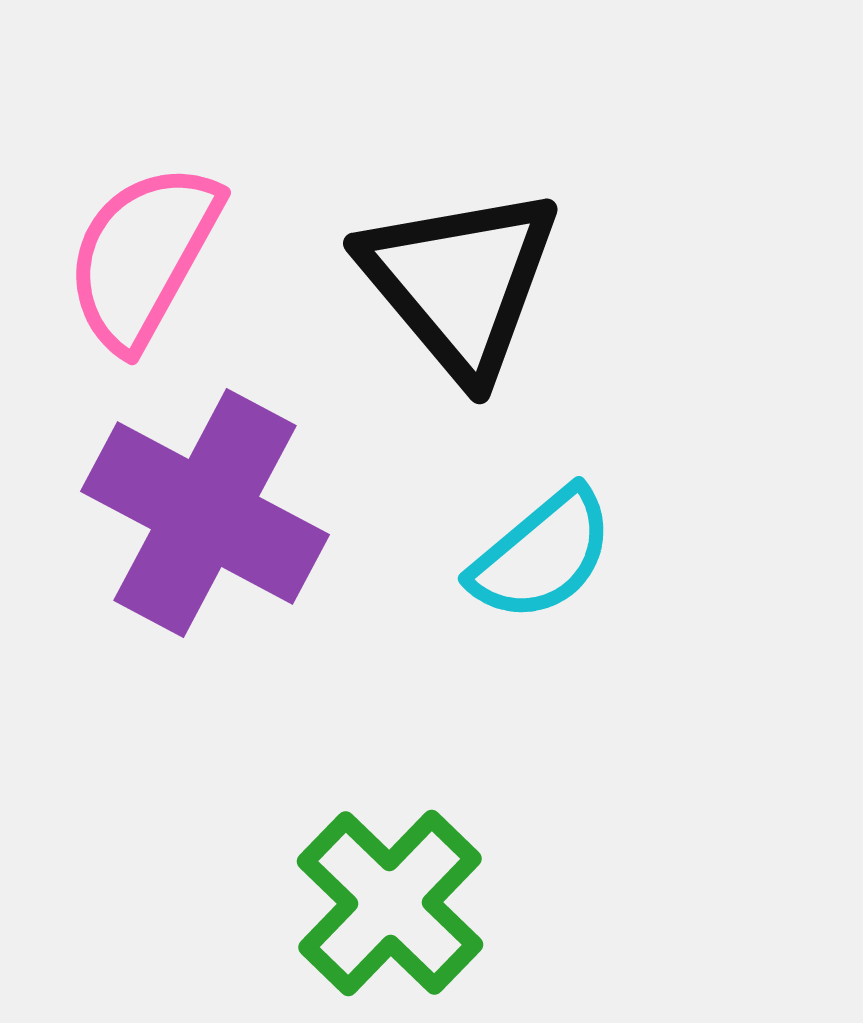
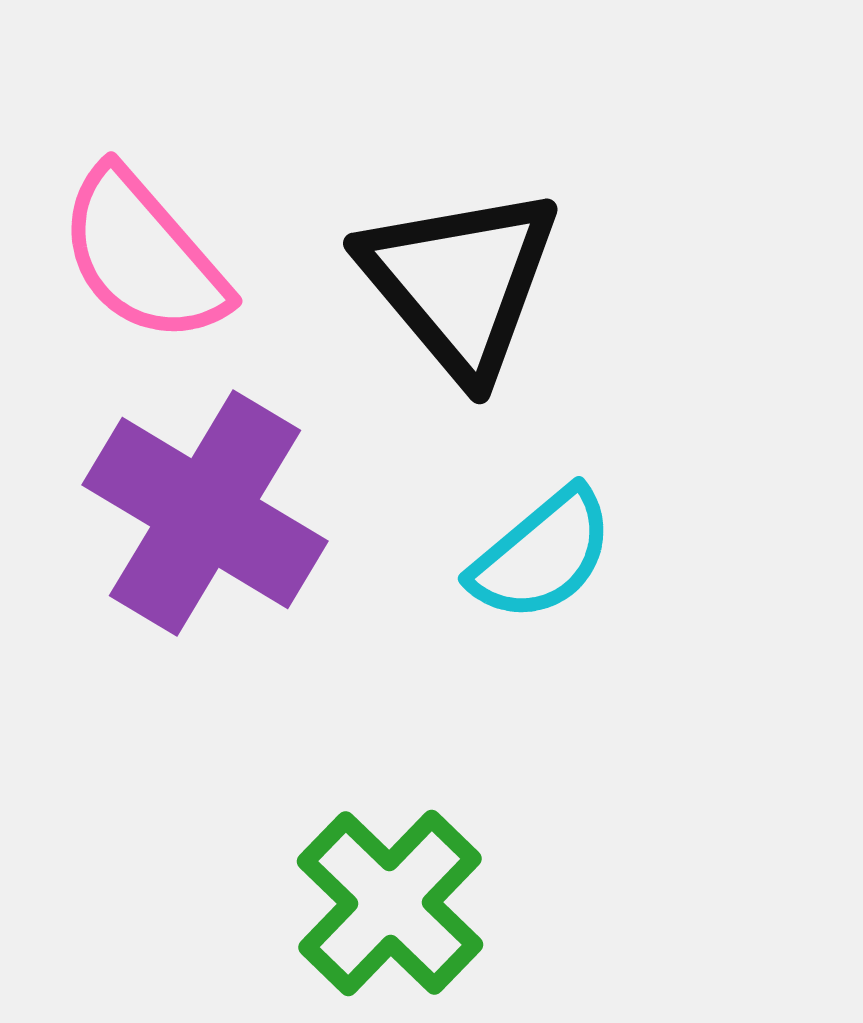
pink semicircle: rotated 70 degrees counterclockwise
purple cross: rotated 3 degrees clockwise
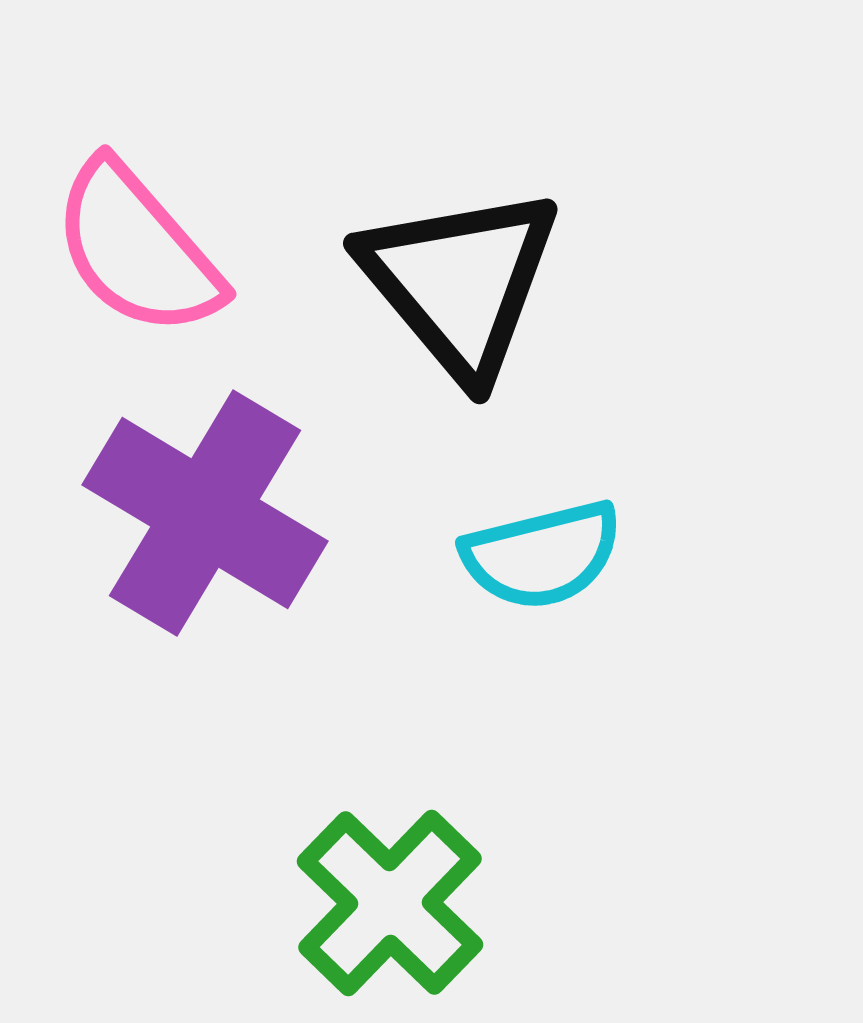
pink semicircle: moved 6 px left, 7 px up
cyan semicircle: rotated 26 degrees clockwise
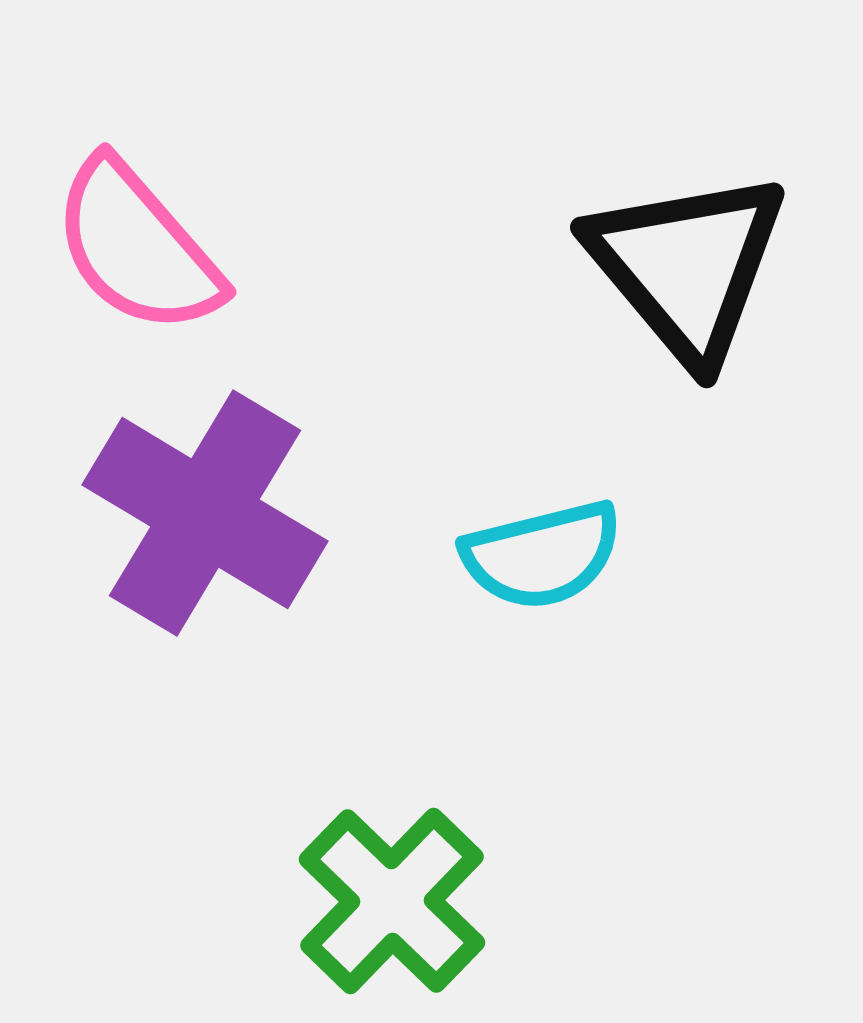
pink semicircle: moved 2 px up
black triangle: moved 227 px right, 16 px up
green cross: moved 2 px right, 2 px up
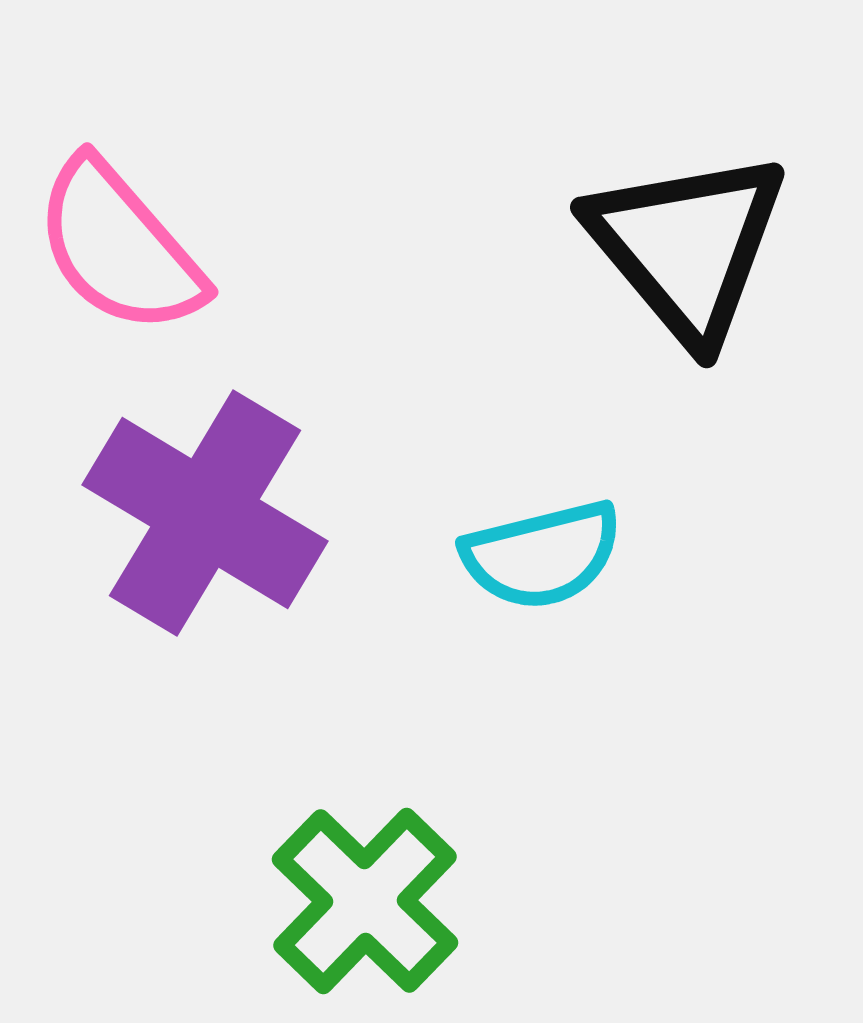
pink semicircle: moved 18 px left
black triangle: moved 20 px up
green cross: moved 27 px left
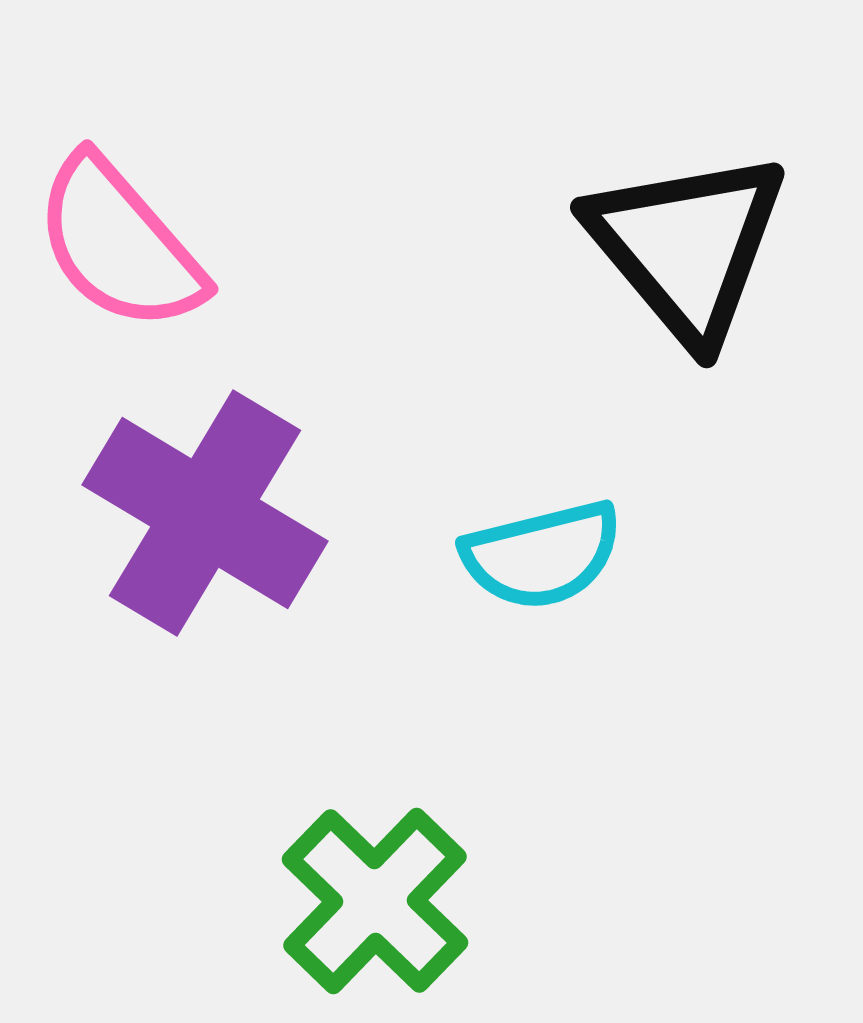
pink semicircle: moved 3 px up
green cross: moved 10 px right
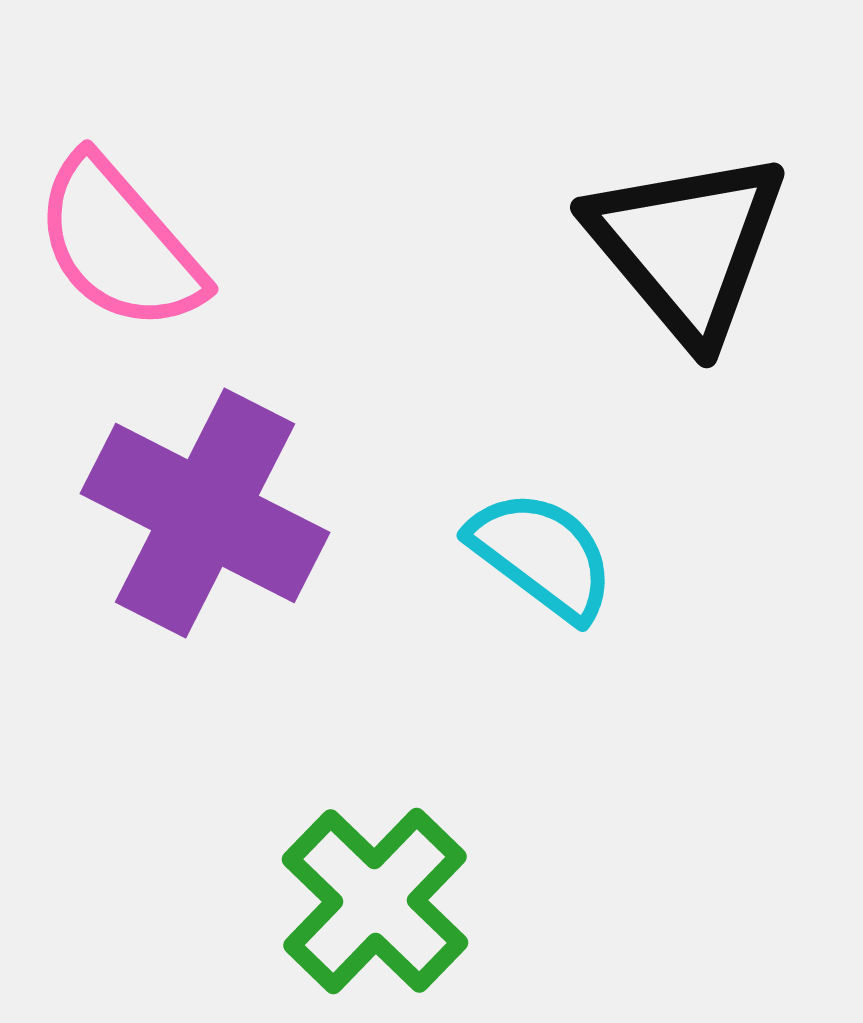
purple cross: rotated 4 degrees counterclockwise
cyan semicircle: rotated 129 degrees counterclockwise
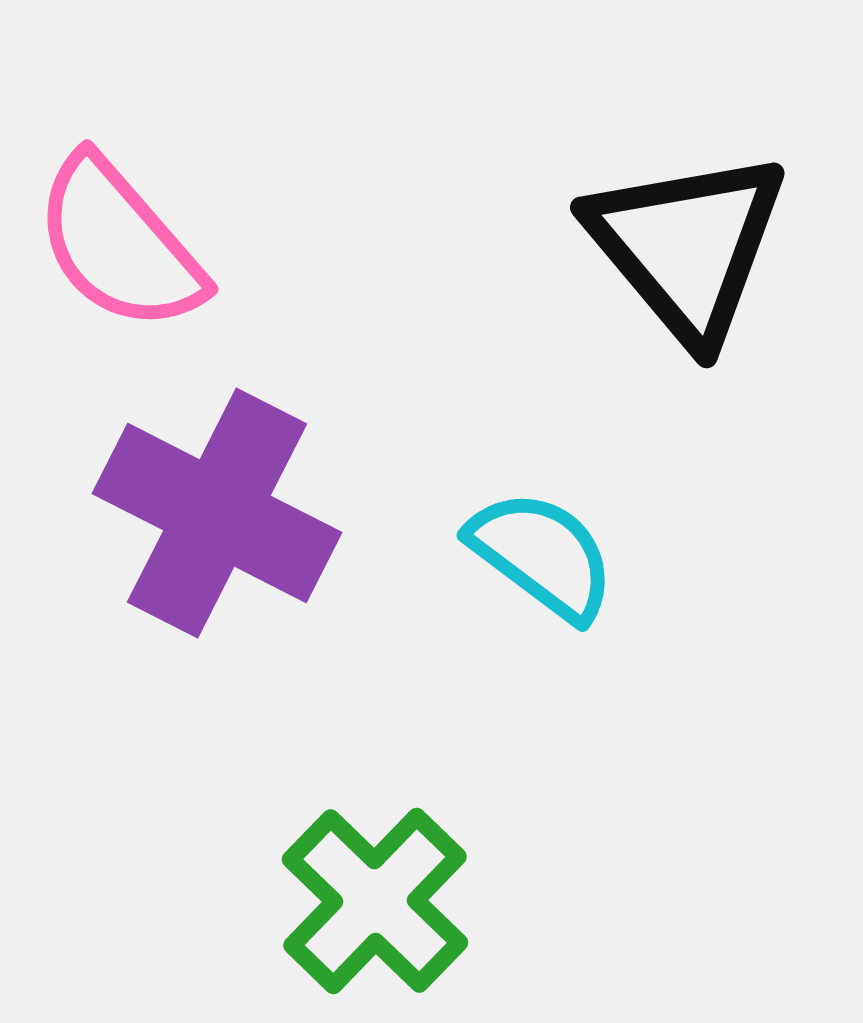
purple cross: moved 12 px right
